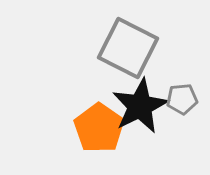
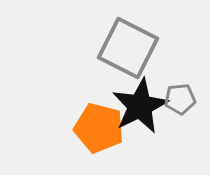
gray pentagon: moved 2 px left
orange pentagon: rotated 21 degrees counterclockwise
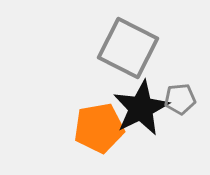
black star: moved 1 px right, 2 px down
orange pentagon: rotated 24 degrees counterclockwise
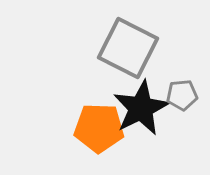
gray pentagon: moved 2 px right, 4 px up
orange pentagon: rotated 12 degrees clockwise
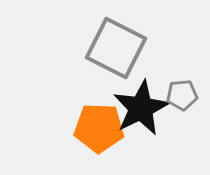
gray square: moved 12 px left
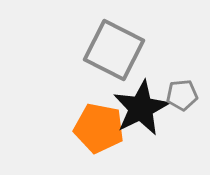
gray square: moved 2 px left, 2 px down
orange pentagon: rotated 9 degrees clockwise
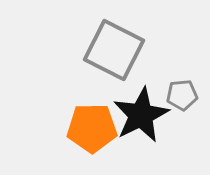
black star: moved 7 px down
orange pentagon: moved 7 px left; rotated 12 degrees counterclockwise
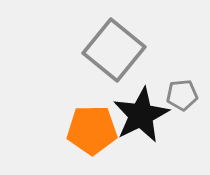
gray square: rotated 12 degrees clockwise
orange pentagon: moved 2 px down
